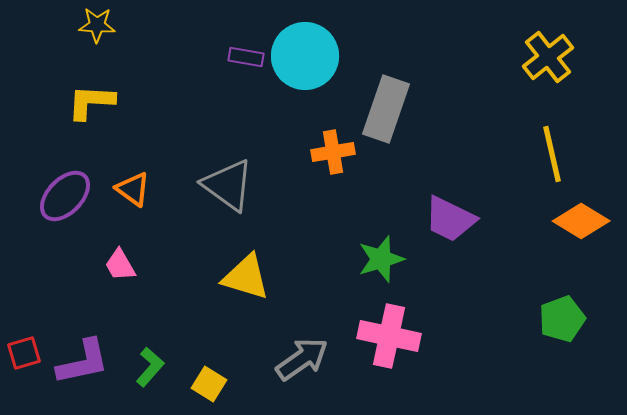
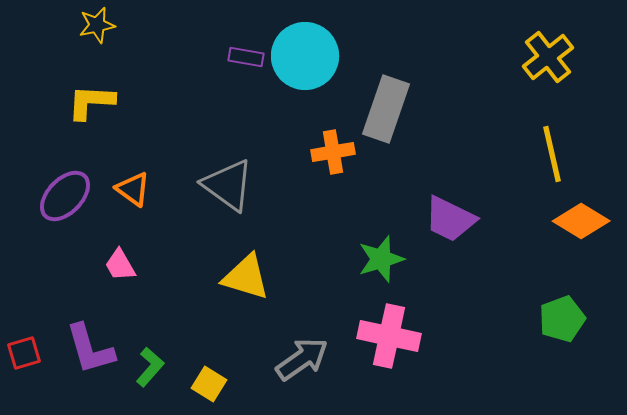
yellow star: rotated 15 degrees counterclockwise
purple L-shape: moved 7 px right, 13 px up; rotated 86 degrees clockwise
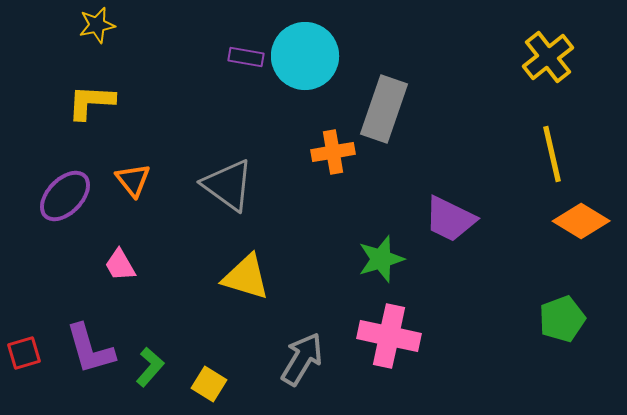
gray rectangle: moved 2 px left
orange triangle: moved 9 px up; rotated 15 degrees clockwise
gray arrow: rotated 24 degrees counterclockwise
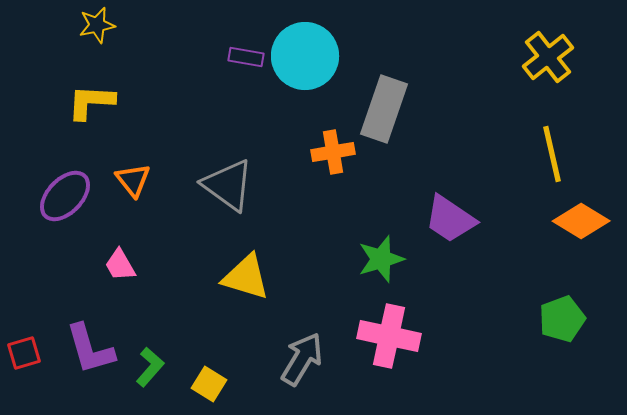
purple trapezoid: rotated 8 degrees clockwise
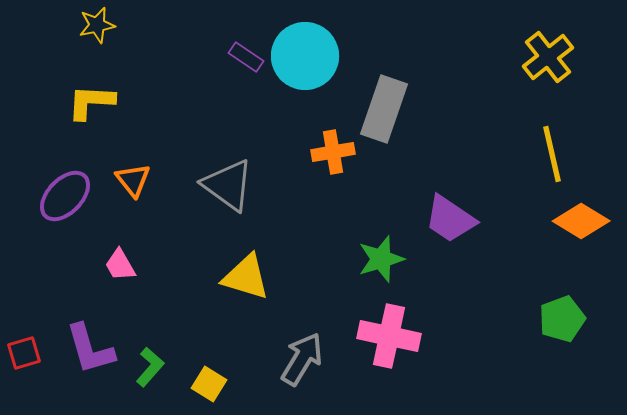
purple rectangle: rotated 24 degrees clockwise
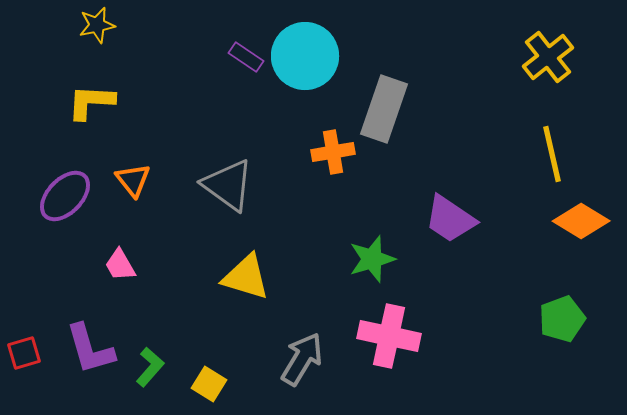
green star: moved 9 px left
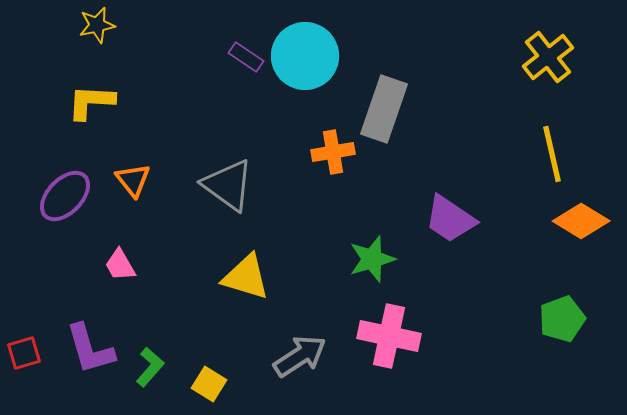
gray arrow: moved 2 px left, 3 px up; rotated 26 degrees clockwise
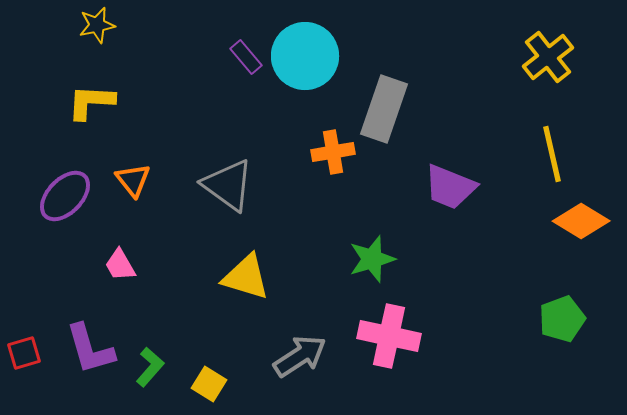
purple rectangle: rotated 16 degrees clockwise
purple trapezoid: moved 32 px up; rotated 12 degrees counterclockwise
